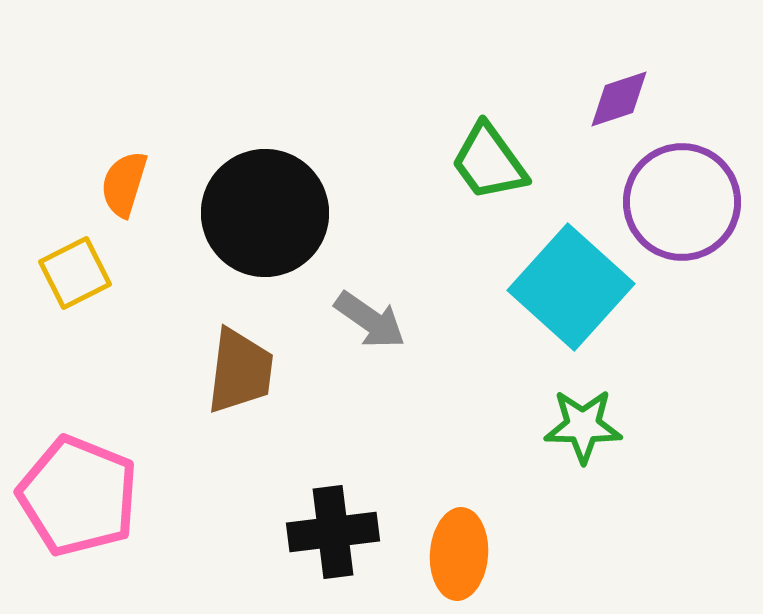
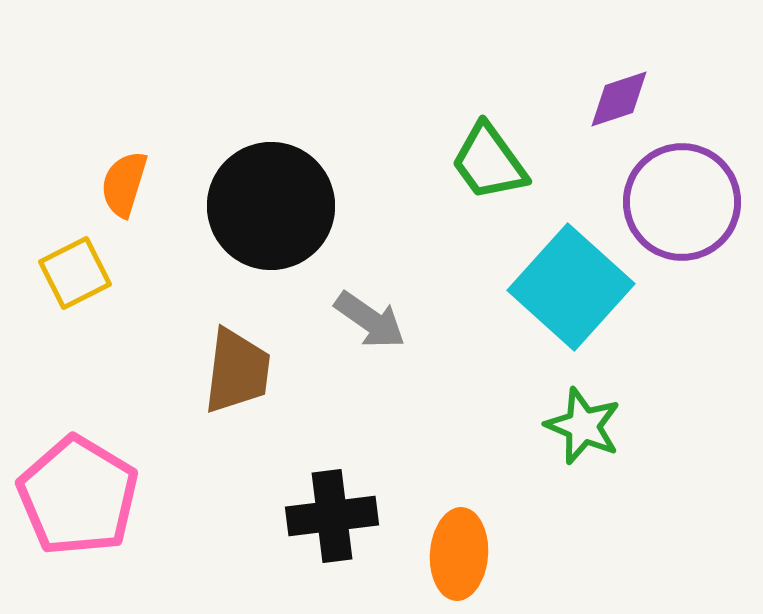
black circle: moved 6 px right, 7 px up
brown trapezoid: moved 3 px left
green star: rotated 22 degrees clockwise
pink pentagon: rotated 9 degrees clockwise
black cross: moved 1 px left, 16 px up
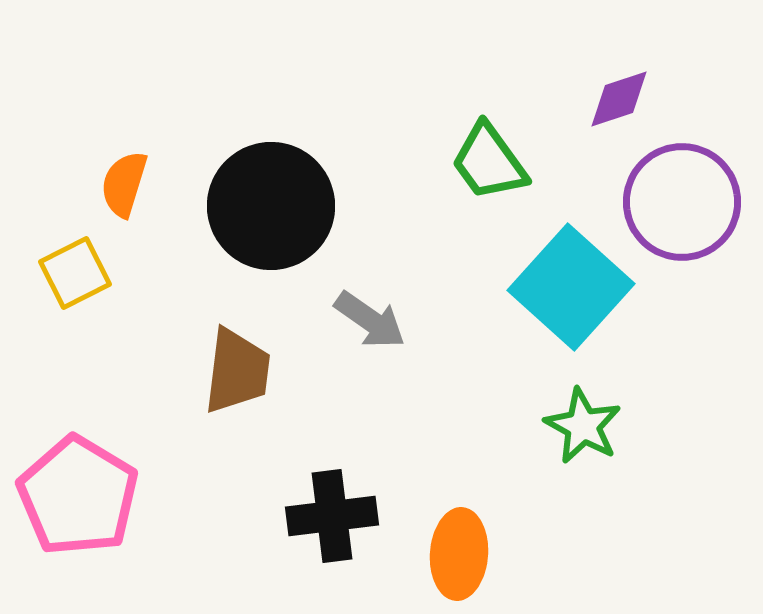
green star: rotated 6 degrees clockwise
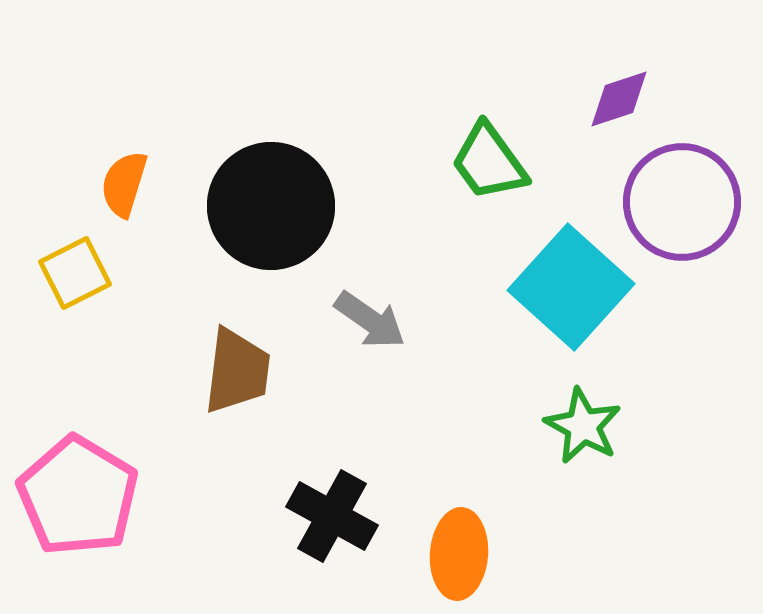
black cross: rotated 36 degrees clockwise
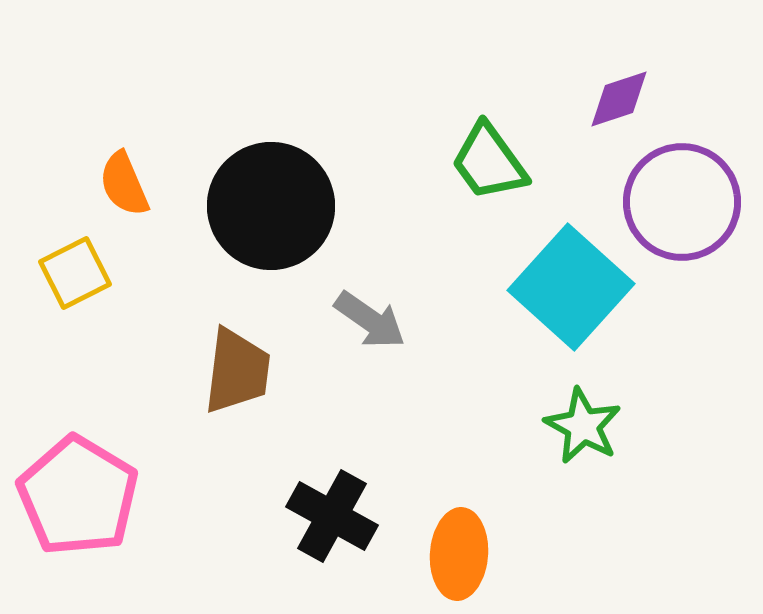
orange semicircle: rotated 40 degrees counterclockwise
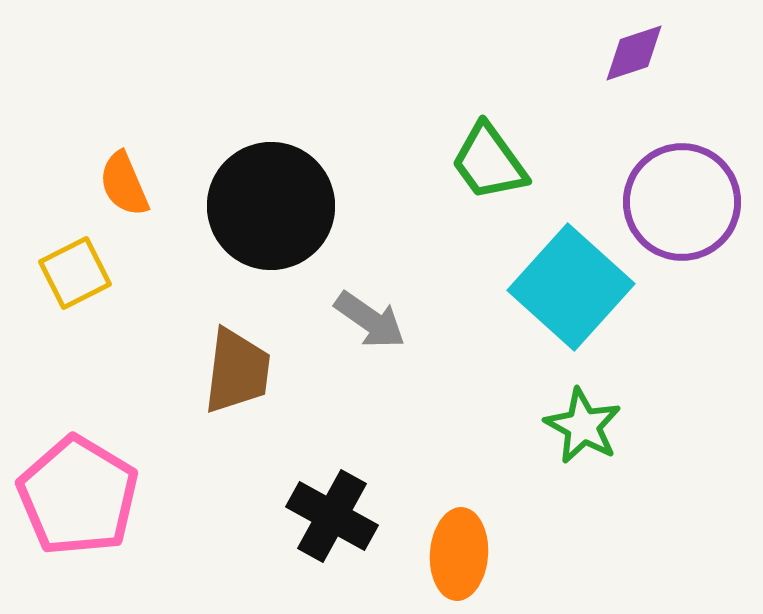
purple diamond: moved 15 px right, 46 px up
